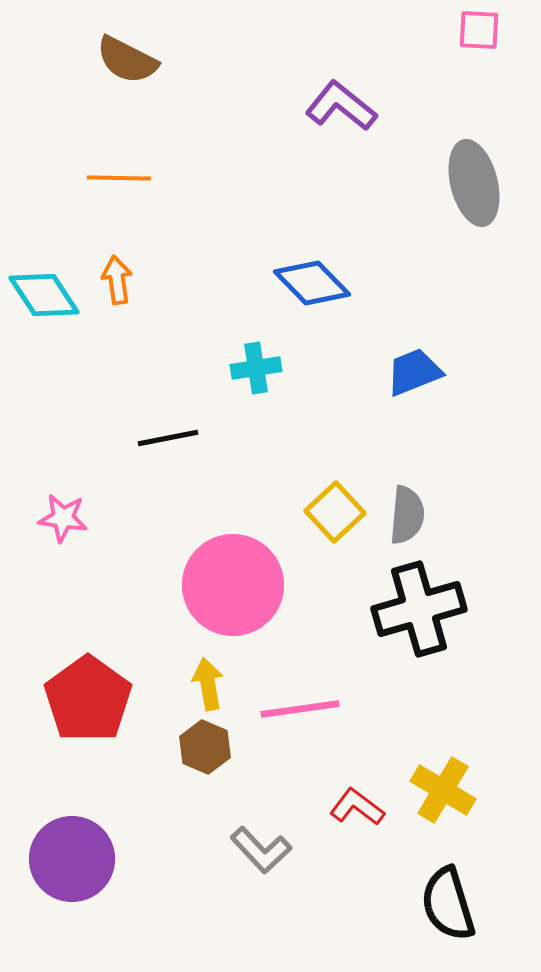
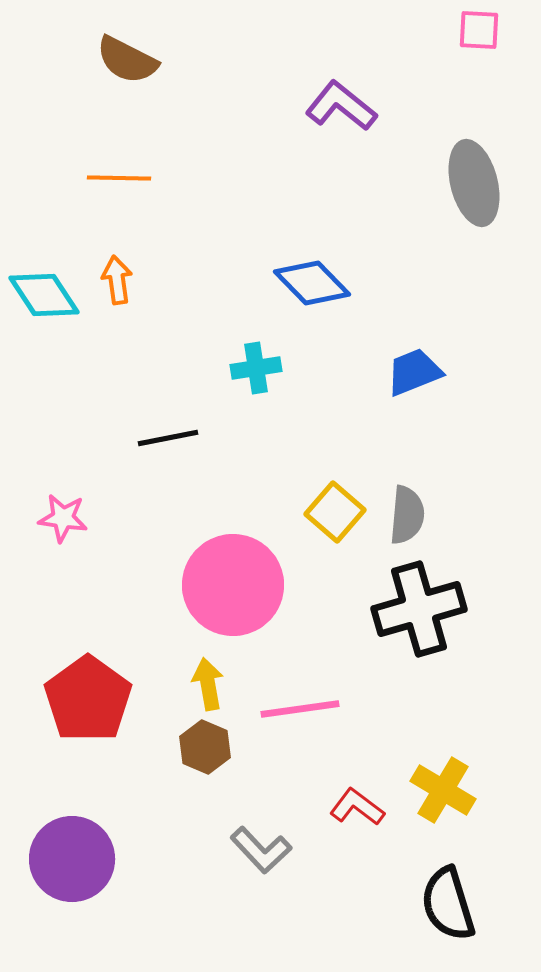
yellow square: rotated 6 degrees counterclockwise
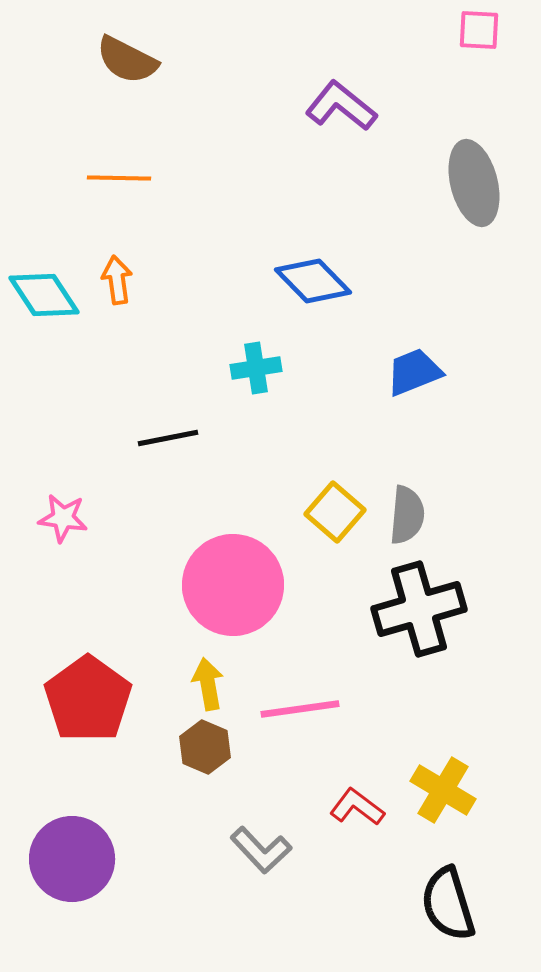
blue diamond: moved 1 px right, 2 px up
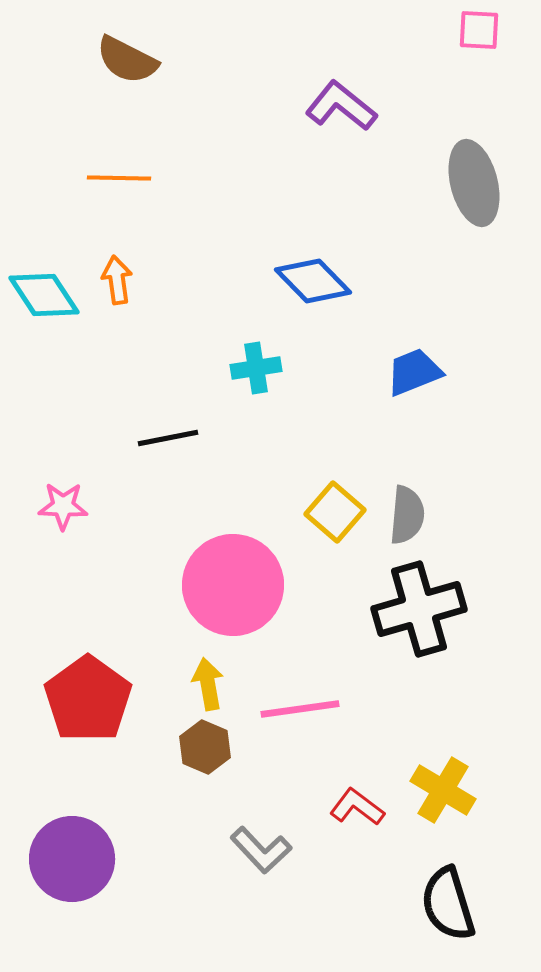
pink star: moved 12 px up; rotated 6 degrees counterclockwise
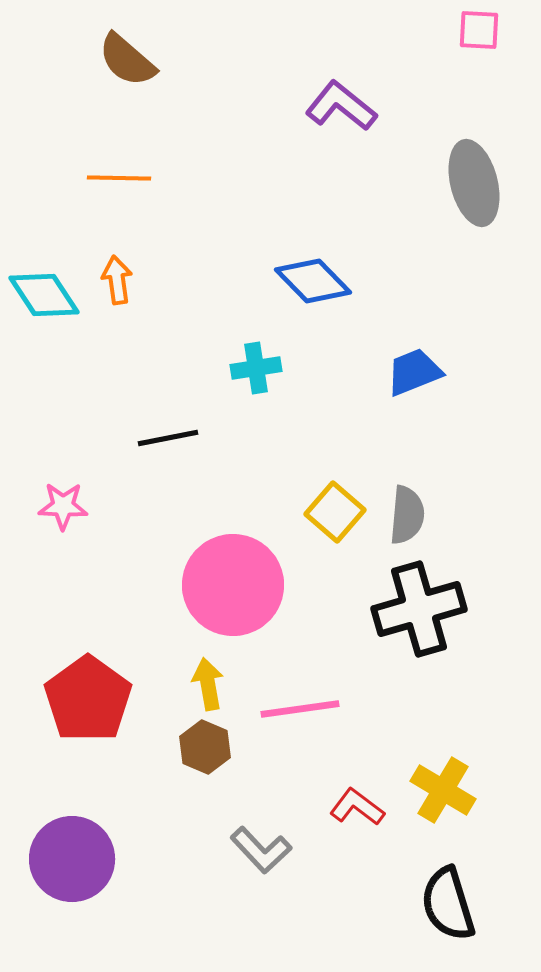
brown semicircle: rotated 14 degrees clockwise
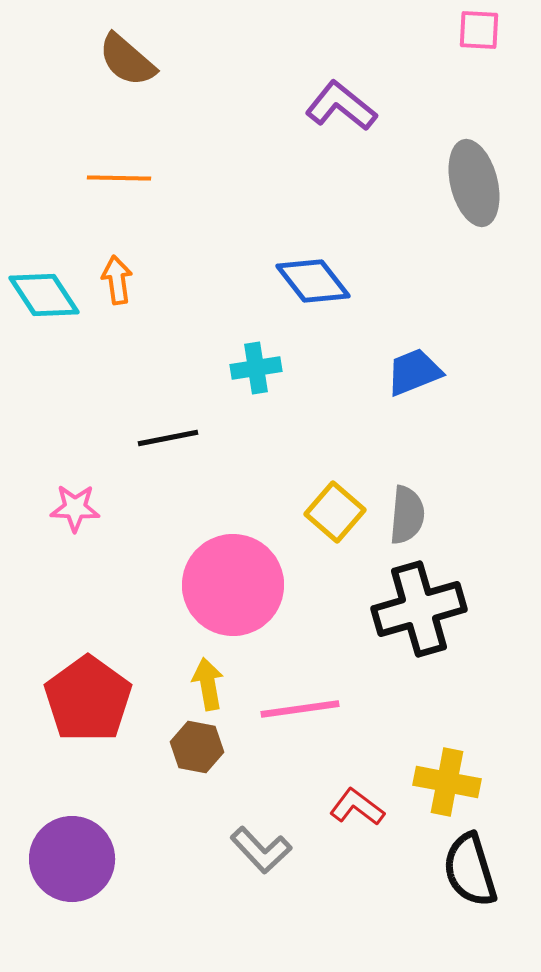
blue diamond: rotated 6 degrees clockwise
pink star: moved 12 px right, 2 px down
brown hexagon: moved 8 px left; rotated 12 degrees counterclockwise
yellow cross: moved 4 px right, 8 px up; rotated 20 degrees counterclockwise
black semicircle: moved 22 px right, 34 px up
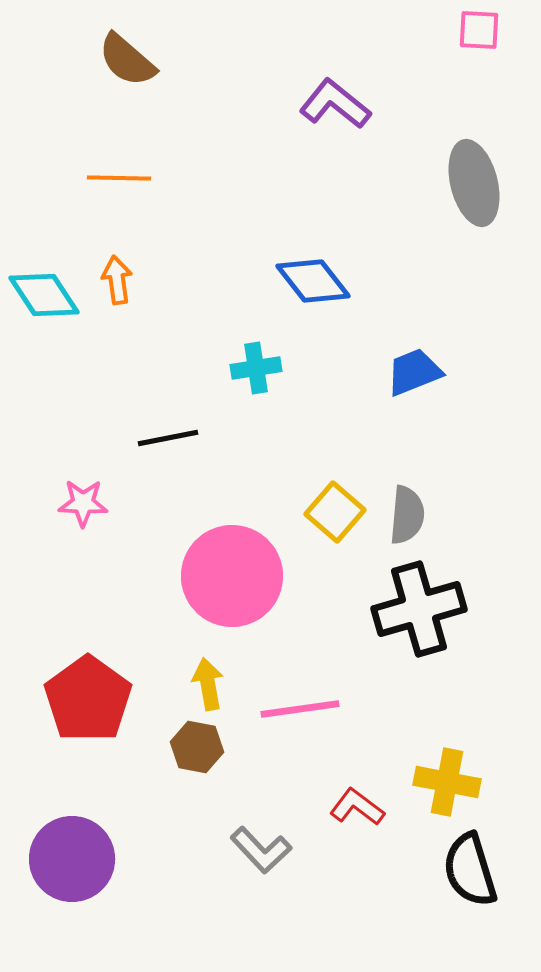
purple L-shape: moved 6 px left, 2 px up
pink star: moved 8 px right, 5 px up
pink circle: moved 1 px left, 9 px up
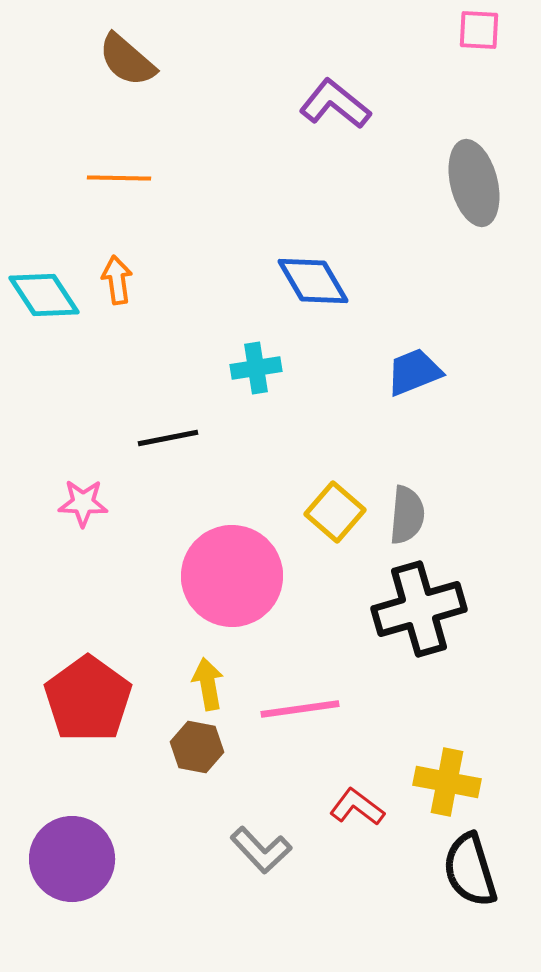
blue diamond: rotated 8 degrees clockwise
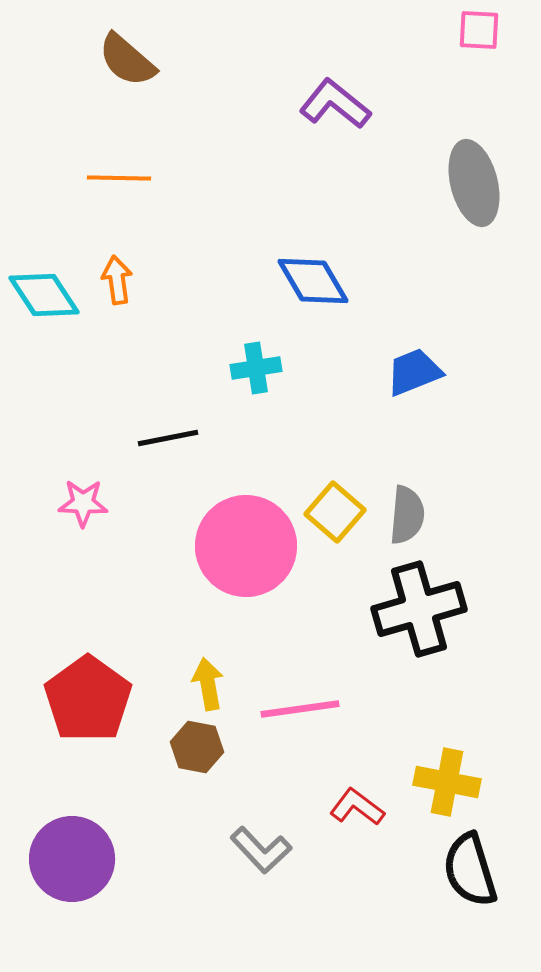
pink circle: moved 14 px right, 30 px up
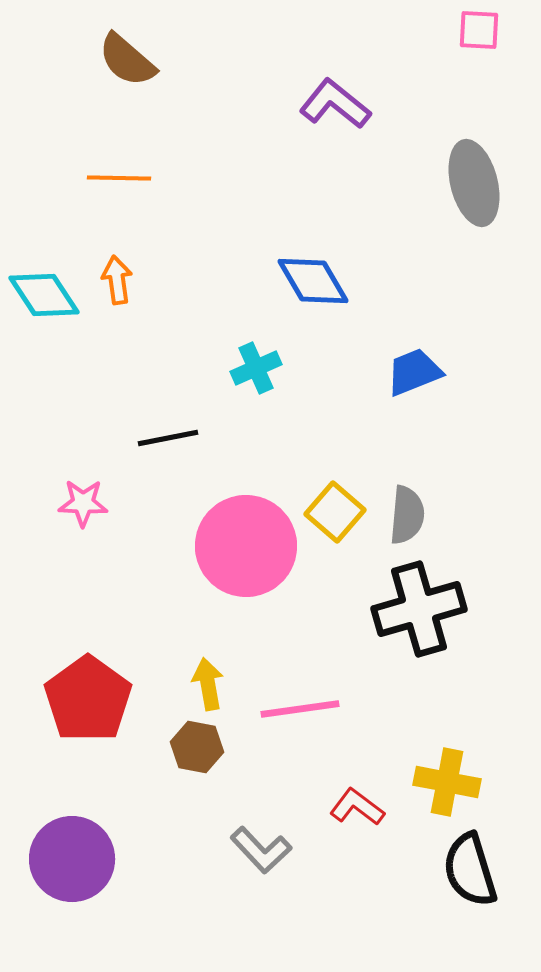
cyan cross: rotated 15 degrees counterclockwise
